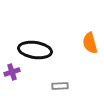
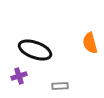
black ellipse: rotated 12 degrees clockwise
purple cross: moved 7 px right, 4 px down
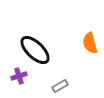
black ellipse: rotated 24 degrees clockwise
gray rectangle: rotated 28 degrees counterclockwise
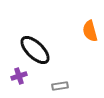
orange semicircle: moved 12 px up
gray rectangle: rotated 21 degrees clockwise
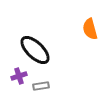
orange semicircle: moved 2 px up
gray rectangle: moved 19 px left
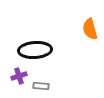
black ellipse: rotated 48 degrees counterclockwise
gray rectangle: rotated 14 degrees clockwise
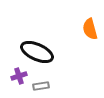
black ellipse: moved 2 px right, 2 px down; rotated 28 degrees clockwise
gray rectangle: rotated 14 degrees counterclockwise
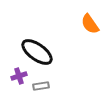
orange semicircle: moved 5 px up; rotated 20 degrees counterclockwise
black ellipse: rotated 12 degrees clockwise
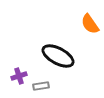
black ellipse: moved 21 px right, 4 px down; rotated 8 degrees counterclockwise
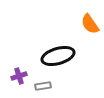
black ellipse: rotated 44 degrees counterclockwise
gray rectangle: moved 2 px right
